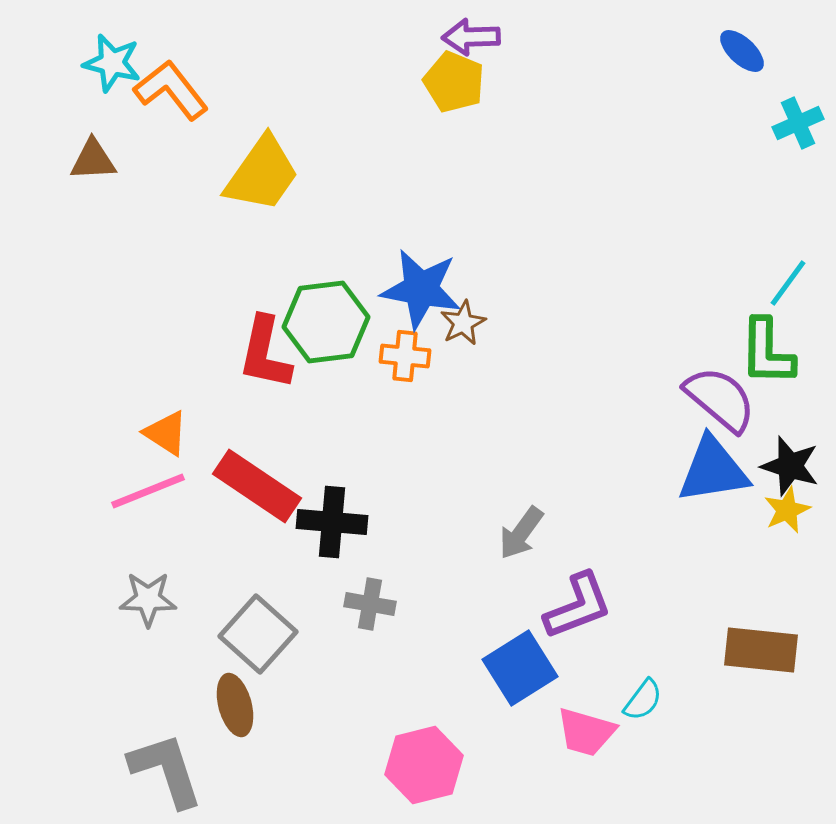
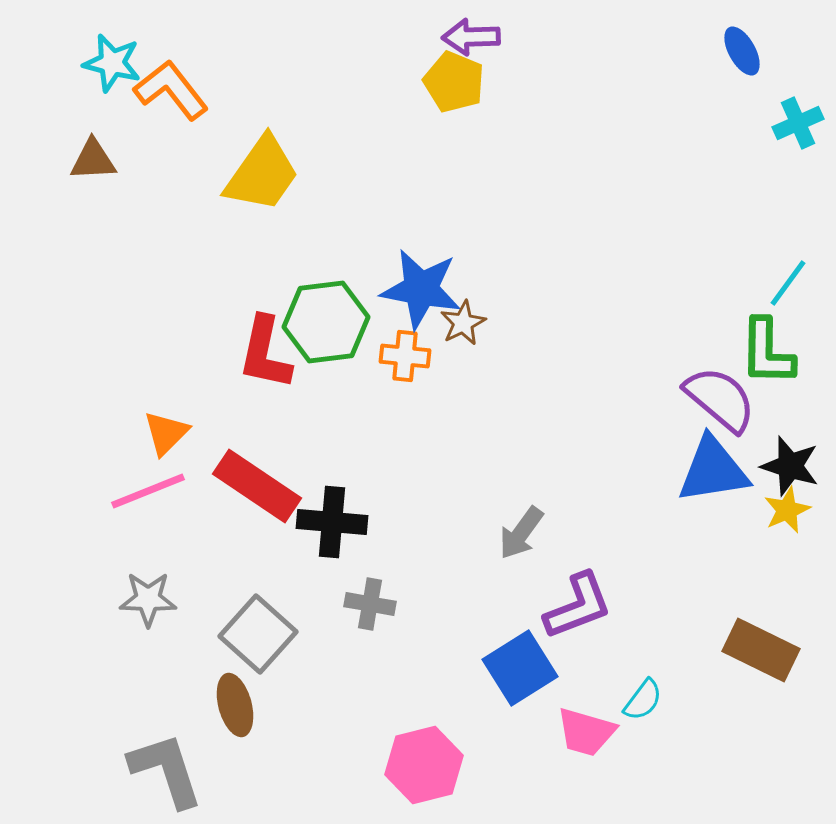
blue ellipse: rotated 18 degrees clockwise
orange triangle: rotated 42 degrees clockwise
brown rectangle: rotated 20 degrees clockwise
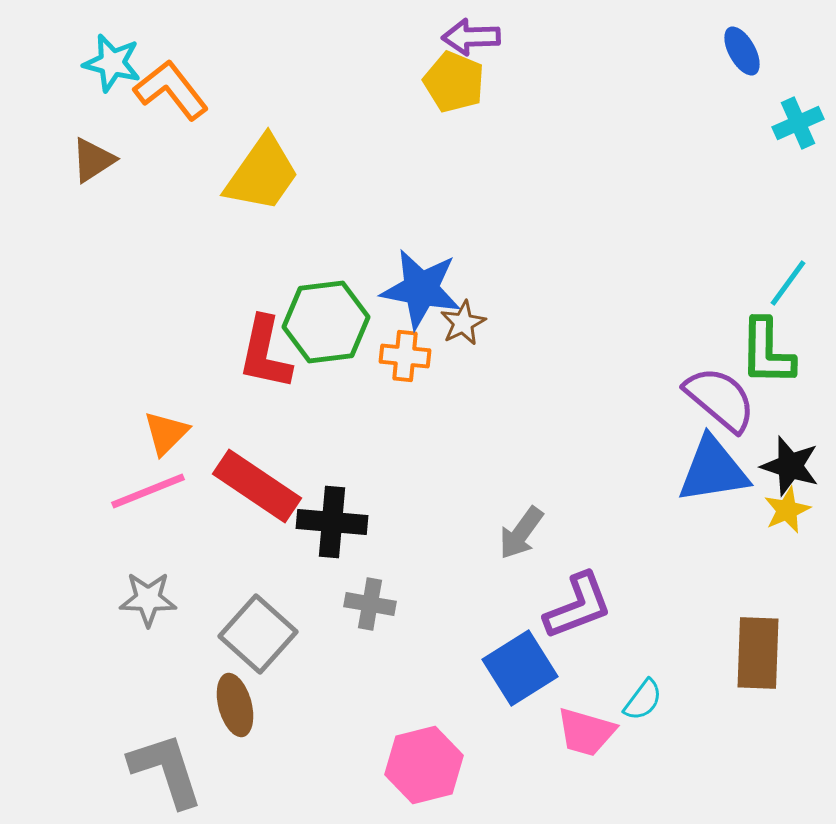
brown triangle: rotated 30 degrees counterclockwise
brown rectangle: moved 3 px left, 3 px down; rotated 66 degrees clockwise
